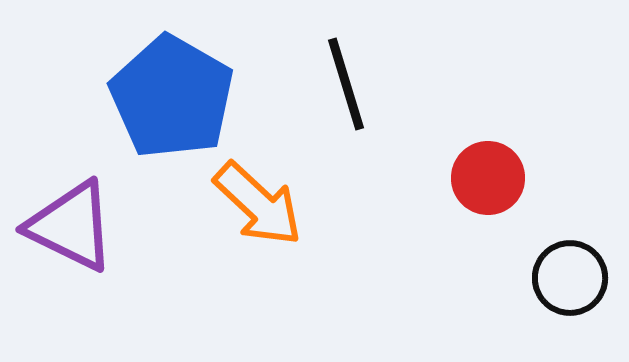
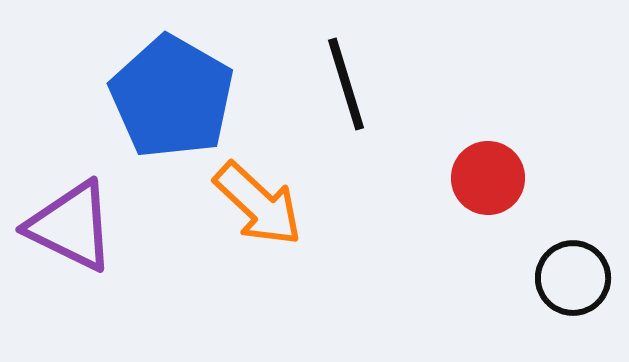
black circle: moved 3 px right
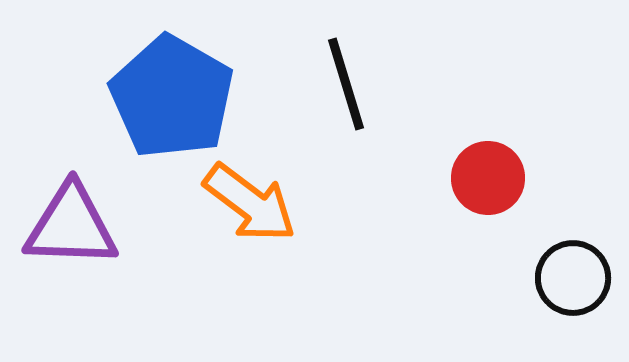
orange arrow: moved 8 px left, 1 px up; rotated 6 degrees counterclockwise
purple triangle: rotated 24 degrees counterclockwise
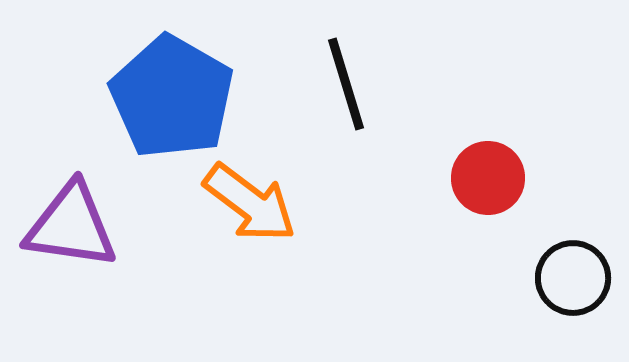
purple triangle: rotated 6 degrees clockwise
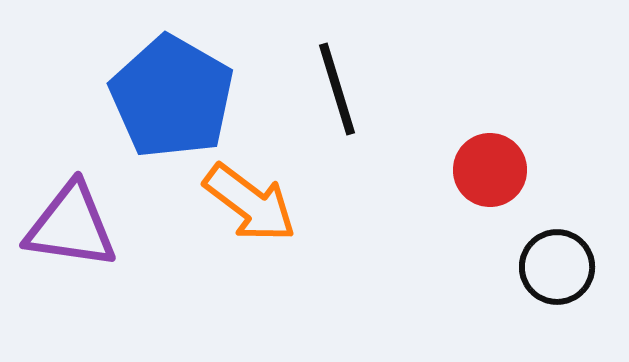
black line: moved 9 px left, 5 px down
red circle: moved 2 px right, 8 px up
black circle: moved 16 px left, 11 px up
